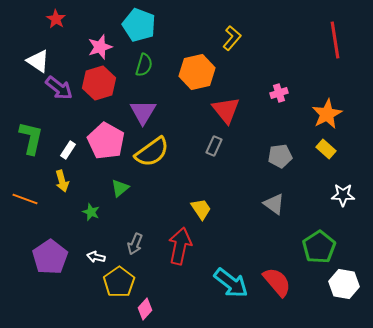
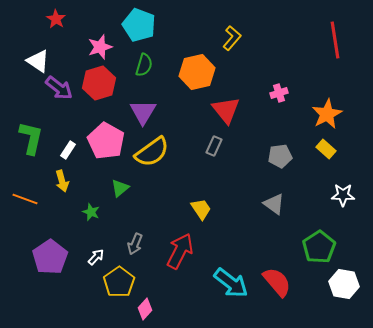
red arrow: moved 5 px down; rotated 15 degrees clockwise
white arrow: rotated 120 degrees clockwise
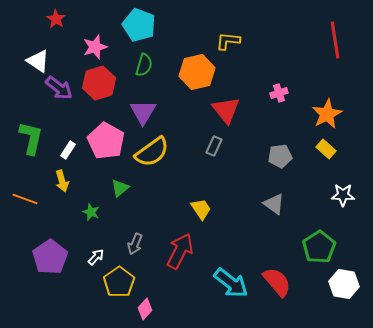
yellow L-shape: moved 4 px left, 3 px down; rotated 125 degrees counterclockwise
pink star: moved 5 px left
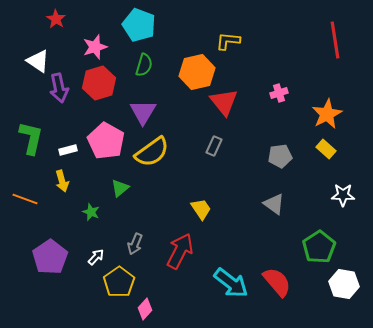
purple arrow: rotated 40 degrees clockwise
red triangle: moved 2 px left, 8 px up
white rectangle: rotated 42 degrees clockwise
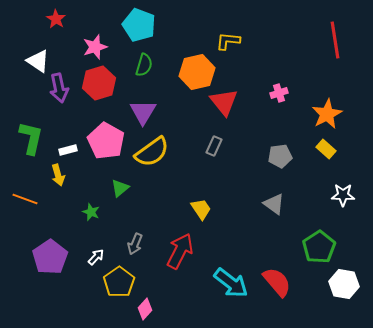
yellow arrow: moved 4 px left, 6 px up
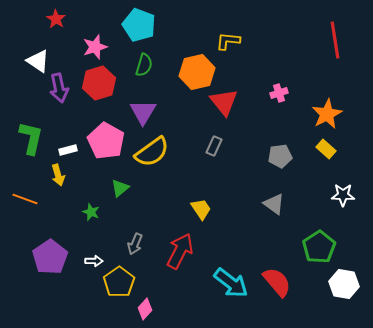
white arrow: moved 2 px left, 4 px down; rotated 48 degrees clockwise
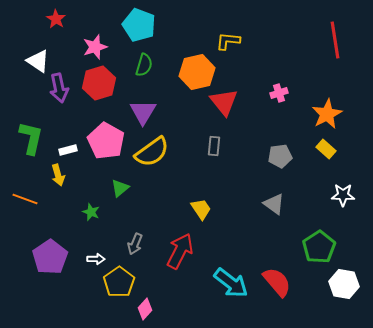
gray rectangle: rotated 18 degrees counterclockwise
white arrow: moved 2 px right, 2 px up
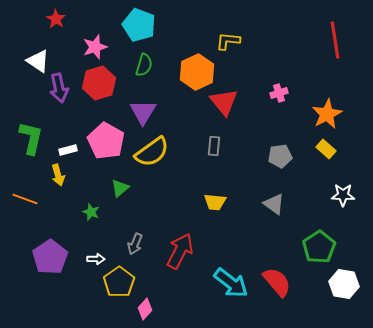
orange hexagon: rotated 12 degrees counterclockwise
yellow trapezoid: moved 14 px right, 7 px up; rotated 130 degrees clockwise
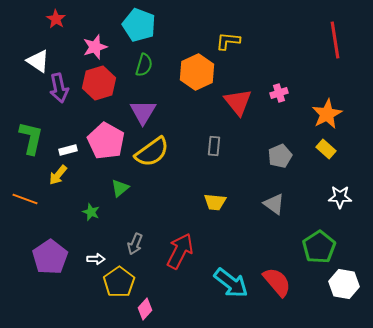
red triangle: moved 14 px right
gray pentagon: rotated 15 degrees counterclockwise
yellow arrow: rotated 55 degrees clockwise
white star: moved 3 px left, 2 px down
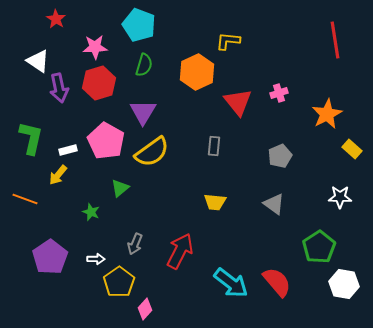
pink star: rotated 15 degrees clockwise
yellow rectangle: moved 26 px right
